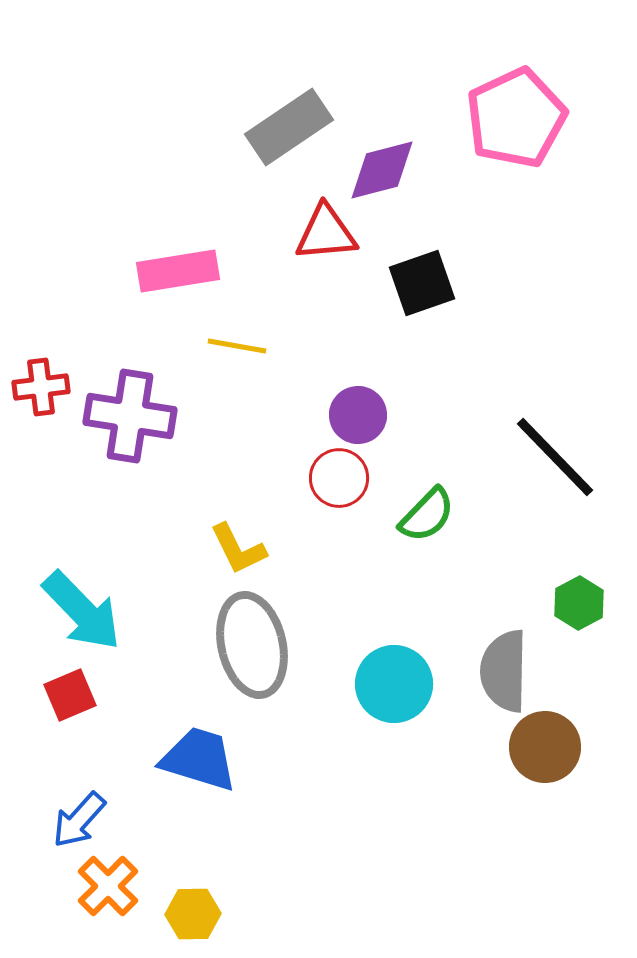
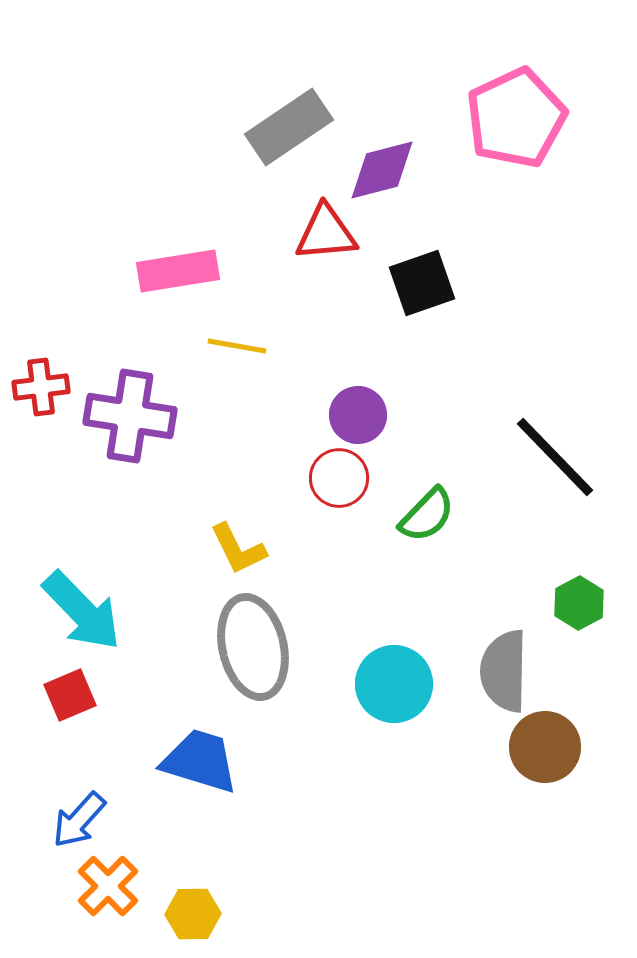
gray ellipse: moved 1 px right, 2 px down
blue trapezoid: moved 1 px right, 2 px down
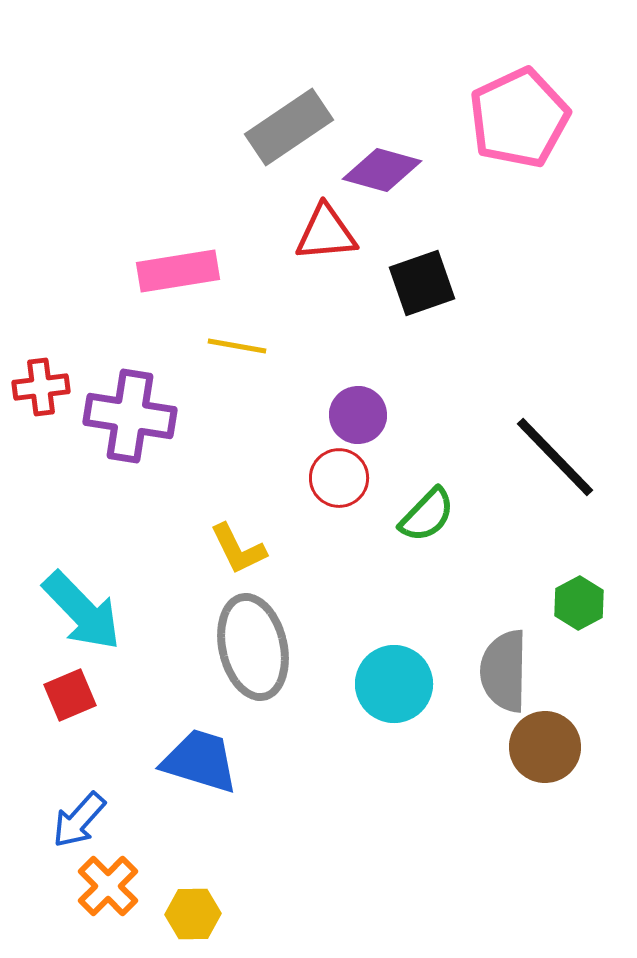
pink pentagon: moved 3 px right
purple diamond: rotated 30 degrees clockwise
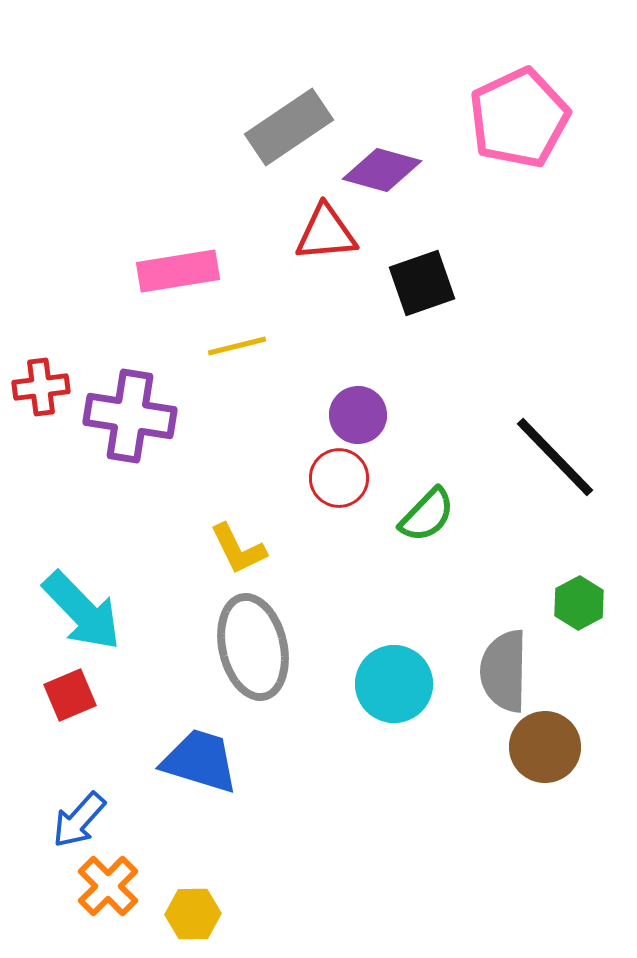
yellow line: rotated 24 degrees counterclockwise
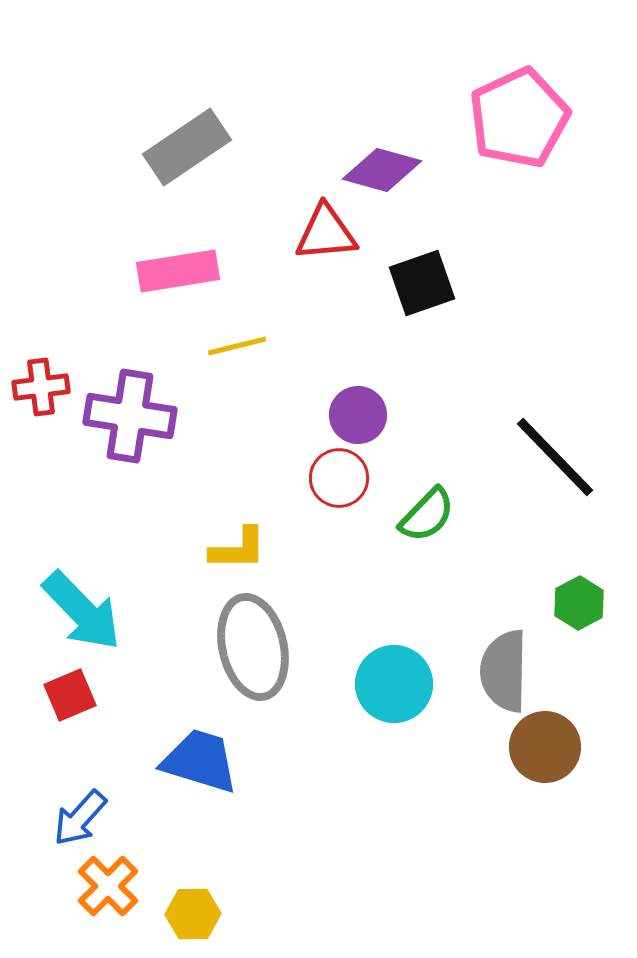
gray rectangle: moved 102 px left, 20 px down
yellow L-shape: rotated 64 degrees counterclockwise
blue arrow: moved 1 px right, 2 px up
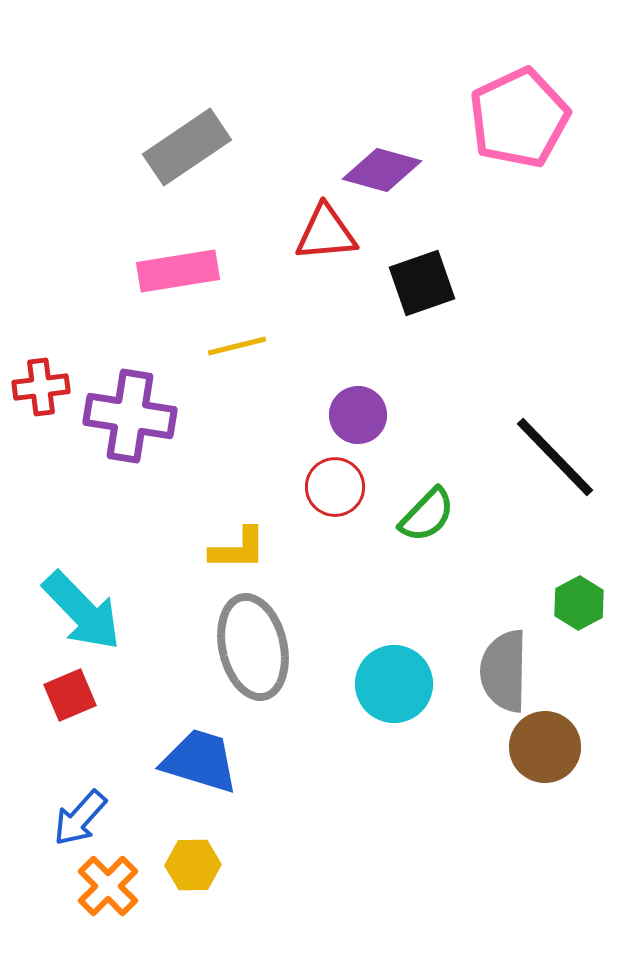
red circle: moved 4 px left, 9 px down
yellow hexagon: moved 49 px up
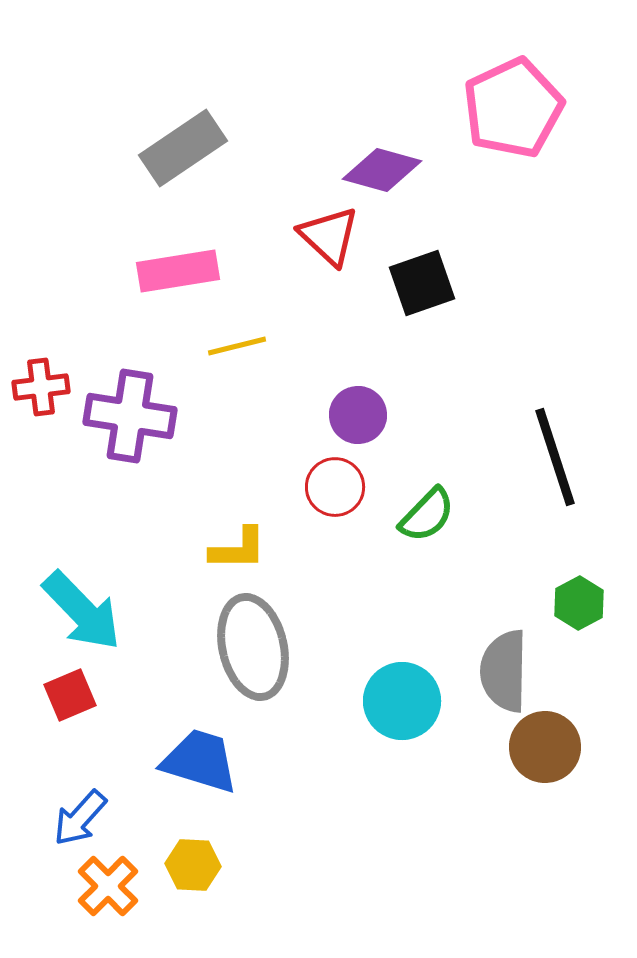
pink pentagon: moved 6 px left, 10 px up
gray rectangle: moved 4 px left, 1 px down
red triangle: moved 3 px right, 3 px down; rotated 48 degrees clockwise
black line: rotated 26 degrees clockwise
cyan circle: moved 8 px right, 17 px down
yellow hexagon: rotated 4 degrees clockwise
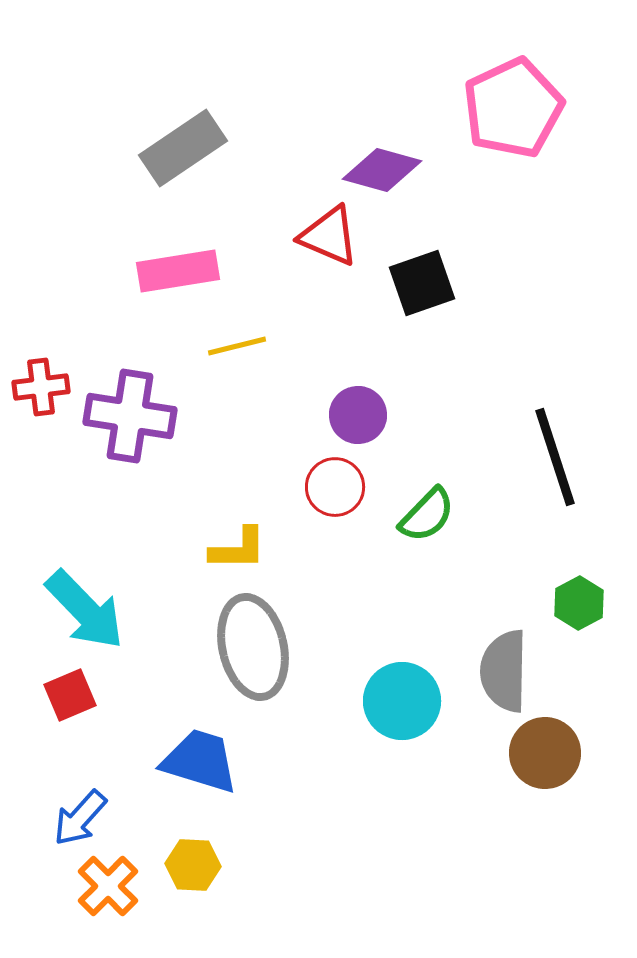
red triangle: rotated 20 degrees counterclockwise
cyan arrow: moved 3 px right, 1 px up
brown circle: moved 6 px down
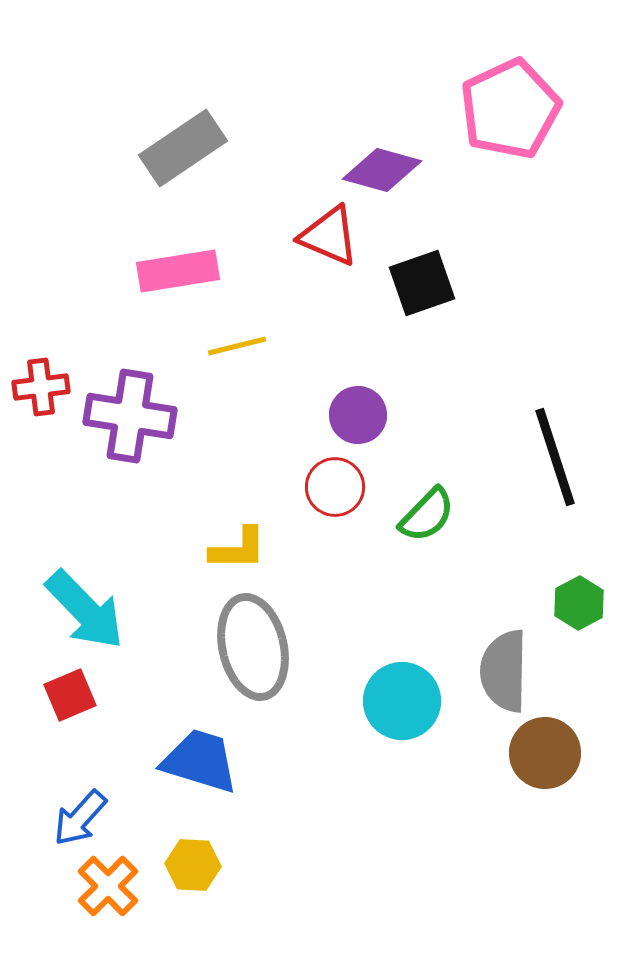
pink pentagon: moved 3 px left, 1 px down
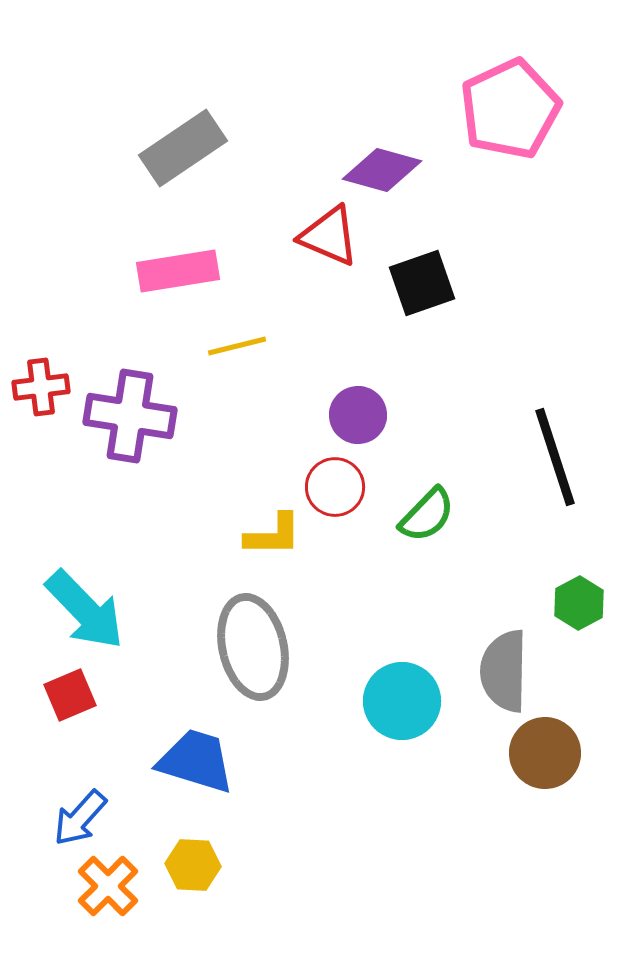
yellow L-shape: moved 35 px right, 14 px up
blue trapezoid: moved 4 px left
